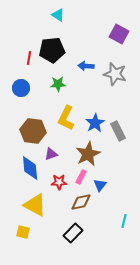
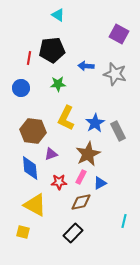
blue triangle: moved 2 px up; rotated 24 degrees clockwise
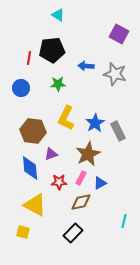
pink rectangle: moved 1 px down
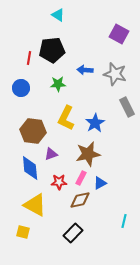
blue arrow: moved 1 px left, 4 px down
gray rectangle: moved 9 px right, 24 px up
brown star: rotated 15 degrees clockwise
brown diamond: moved 1 px left, 2 px up
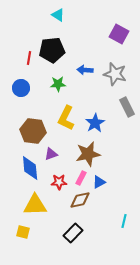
blue triangle: moved 1 px left, 1 px up
yellow triangle: rotated 30 degrees counterclockwise
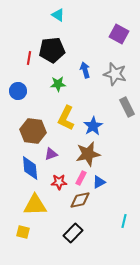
blue arrow: rotated 70 degrees clockwise
blue circle: moved 3 px left, 3 px down
blue star: moved 2 px left, 3 px down
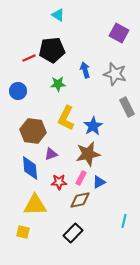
purple square: moved 1 px up
red line: rotated 56 degrees clockwise
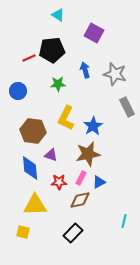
purple square: moved 25 px left
purple triangle: moved 1 px down; rotated 40 degrees clockwise
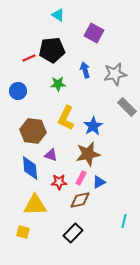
gray star: rotated 25 degrees counterclockwise
gray rectangle: rotated 18 degrees counterclockwise
